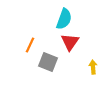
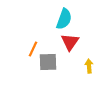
orange line: moved 3 px right, 4 px down
gray square: rotated 24 degrees counterclockwise
yellow arrow: moved 4 px left, 1 px up
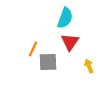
cyan semicircle: moved 1 px right, 1 px up
yellow arrow: rotated 16 degrees counterclockwise
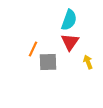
cyan semicircle: moved 4 px right, 2 px down
yellow arrow: moved 1 px left, 4 px up
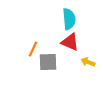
cyan semicircle: moved 1 px up; rotated 25 degrees counterclockwise
red triangle: rotated 42 degrees counterclockwise
yellow arrow: rotated 48 degrees counterclockwise
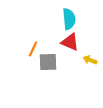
yellow arrow: moved 2 px right, 2 px up
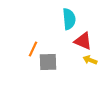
red triangle: moved 13 px right, 1 px up
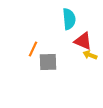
yellow arrow: moved 5 px up
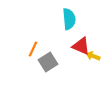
red triangle: moved 2 px left, 5 px down
yellow arrow: moved 3 px right, 1 px down
gray square: rotated 30 degrees counterclockwise
